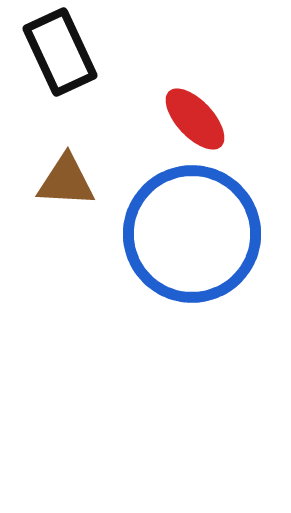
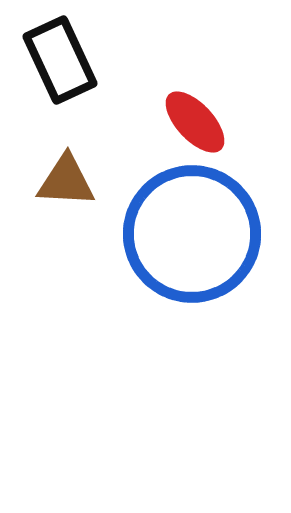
black rectangle: moved 8 px down
red ellipse: moved 3 px down
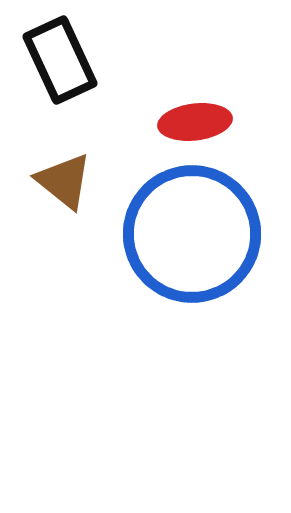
red ellipse: rotated 54 degrees counterclockwise
brown triangle: moved 2 px left; rotated 36 degrees clockwise
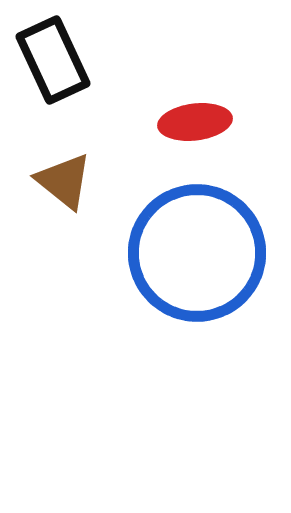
black rectangle: moved 7 px left
blue circle: moved 5 px right, 19 px down
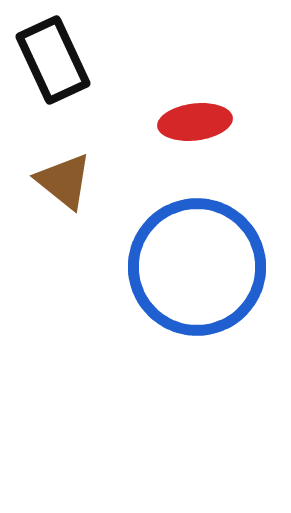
blue circle: moved 14 px down
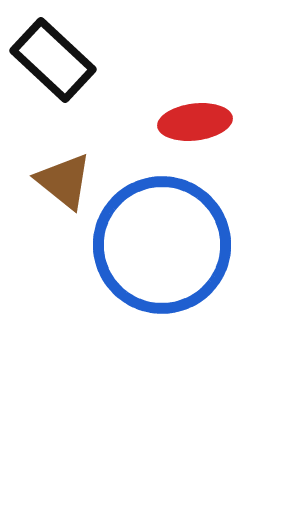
black rectangle: rotated 22 degrees counterclockwise
blue circle: moved 35 px left, 22 px up
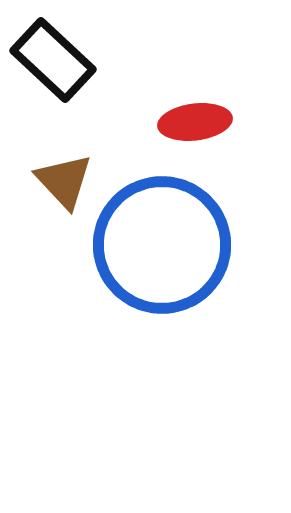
brown triangle: rotated 8 degrees clockwise
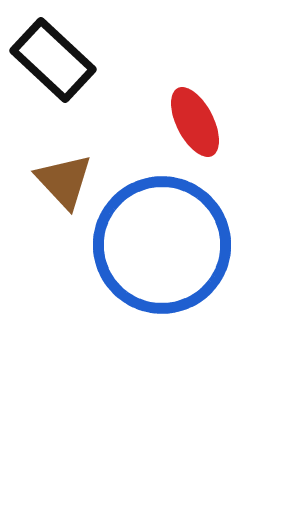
red ellipse: rotated 70 degrees clockwise
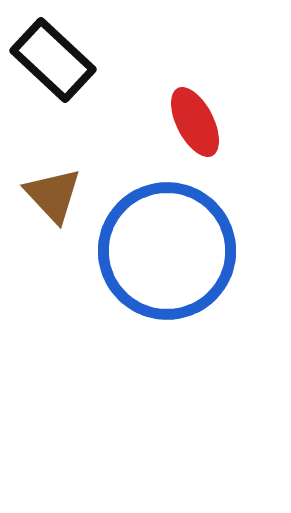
brown triangle: moved 11 px left, 14 px down
blue circle: moved 5 px right, 6 px down
